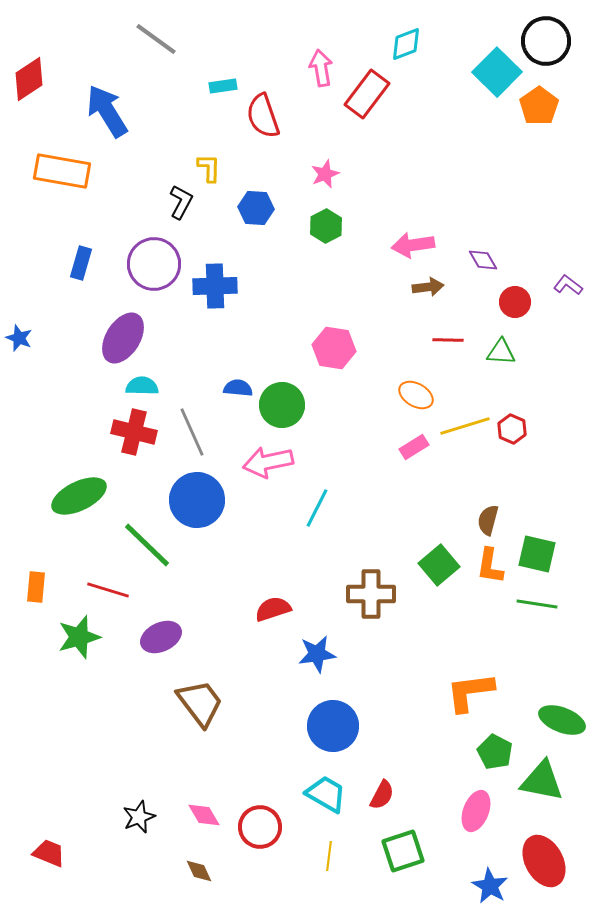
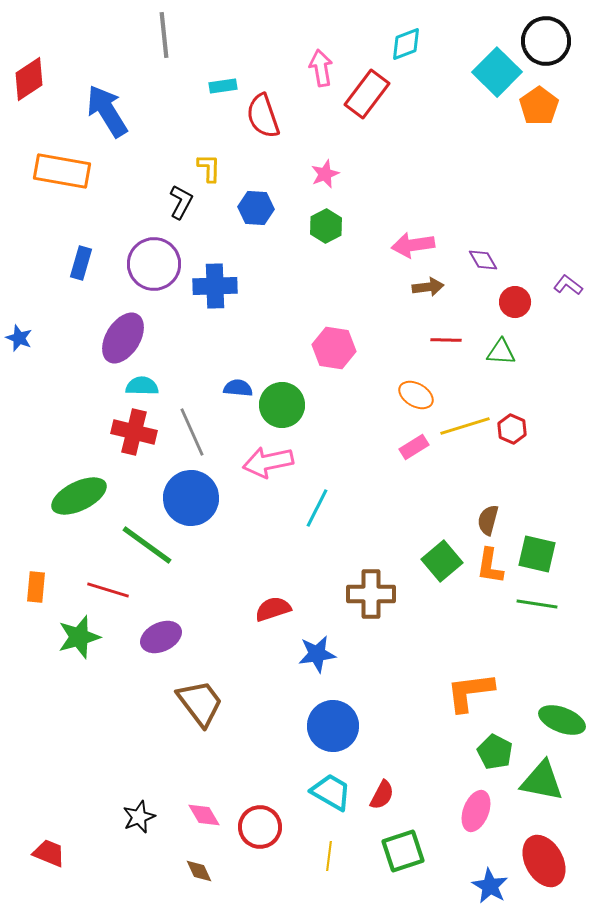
gray line at (156, 39): moved 8 px right, 4 px up; rotated 48 degrees clockwise
red line at (448, 340): moved 2 px left
blue circle at (197, 500): moved 6 px left, 2 px up
green line at (147, 545): rotated 8 degrees counterclockwise
green square at (439, 565): moved 3 px right, 4 px up
cyan trapezoid at (326, 794): moved 5 px right, 2 px up
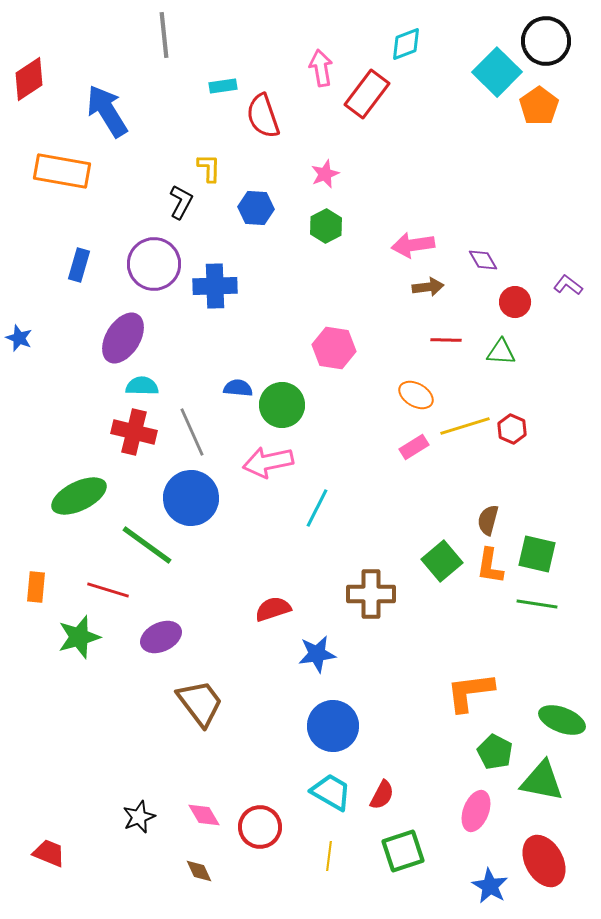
blue rectangle at (81, 263): moved 2 px left, 2 px down
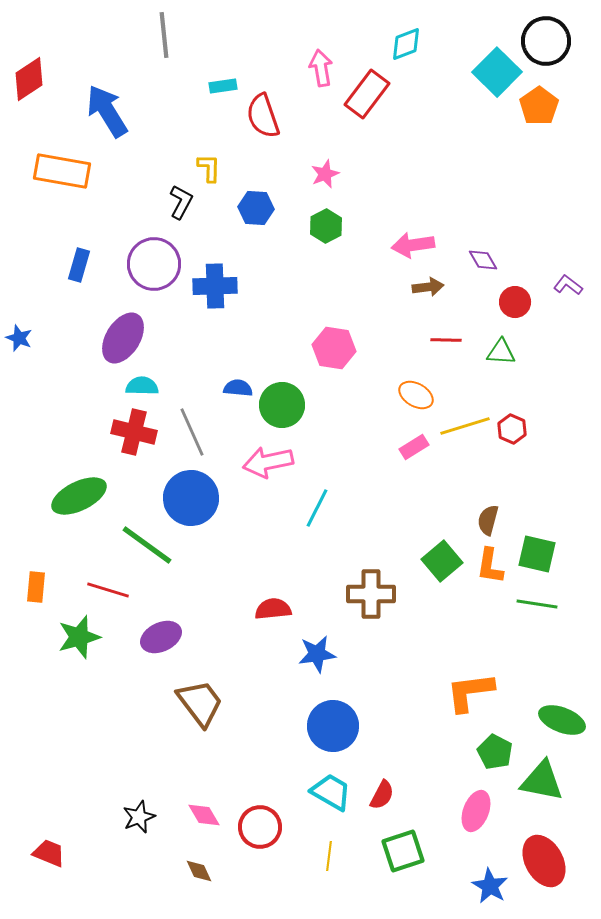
red semicircle at (273, 609): rotated 12 degrees clockwise
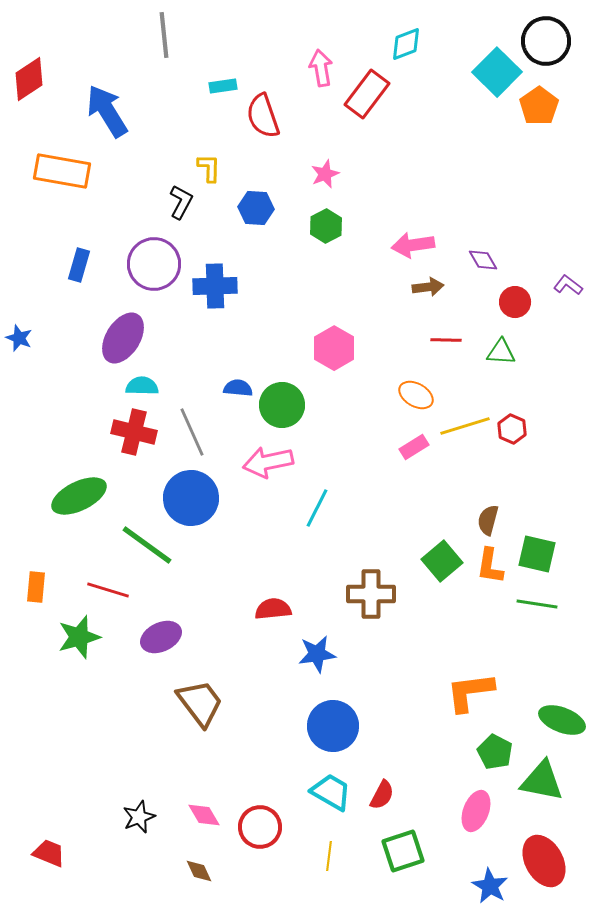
pink hexagon at (334, 348): rotated 21 degrees clockwise
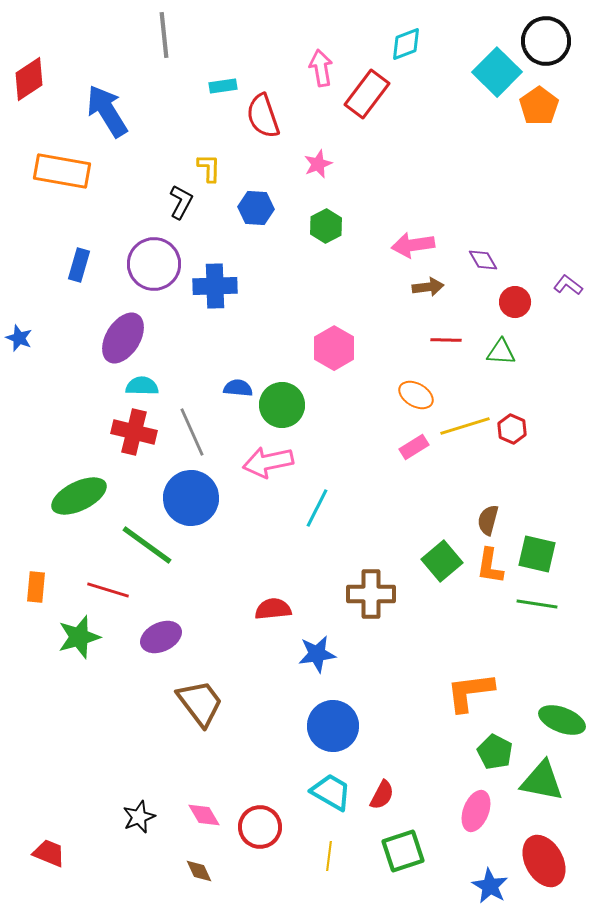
pink star at (325, 174): moved 7 px left, 10 px up
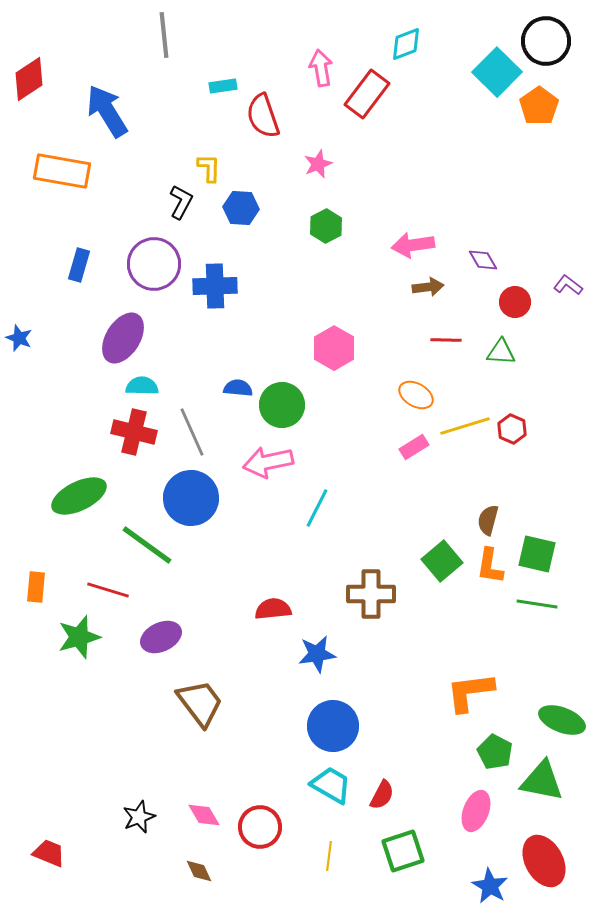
blue hexagon at (256, 208): moved 15 px left
cyan trapezoid at (331, 792): moved 7 px up
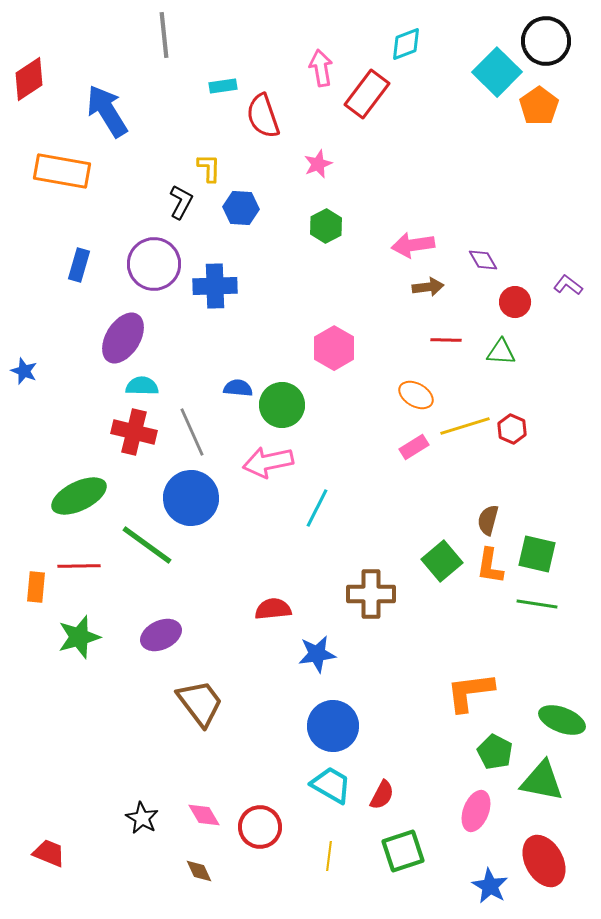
blue star at (19, 338): moved 5 px right, 33 px down
red line at (108, 590): moved 29 px left, 24 px up; rotated 18 degrees counterclockwise
purple ellipse at (161, 637): moved 2 px up
black star at (139, 817): moved 3 px right, 1 px down; rotated 20 degrees counterclockwise
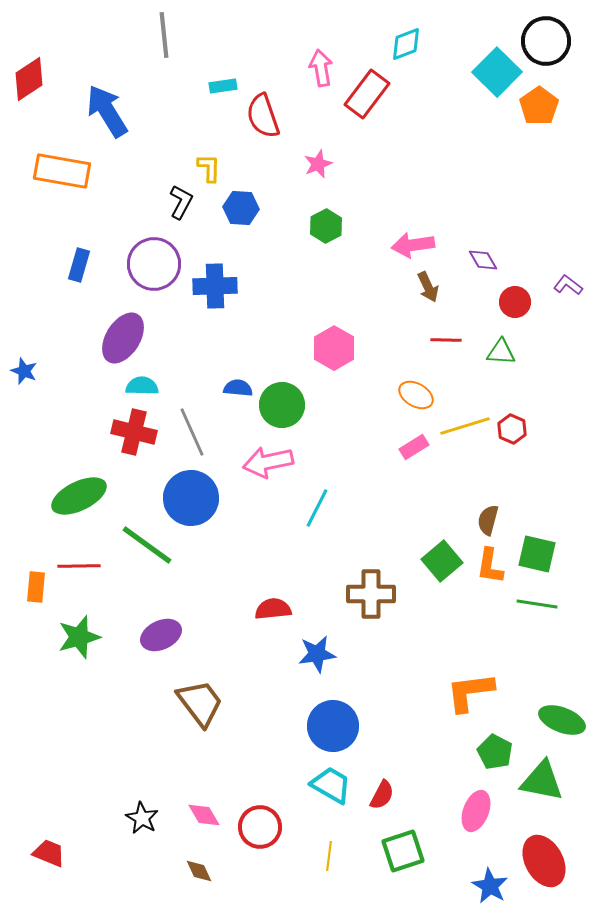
brown arrow at (428, 287): rotated 72 degrees clockwise
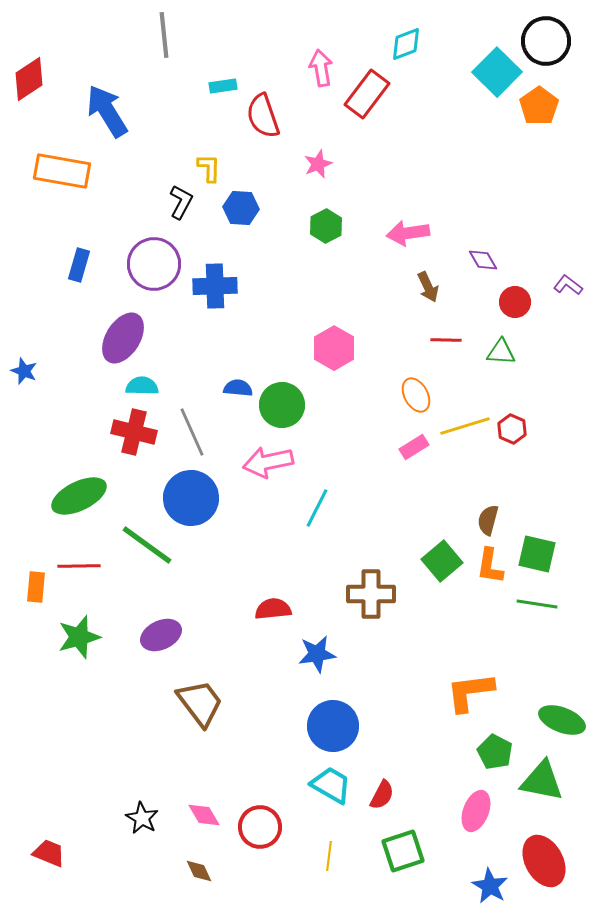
pink arrow at (413, 245): moved 5 px left, 12 px up
orange ellipse at (416, 395): rotated 32 degrees clockwise
